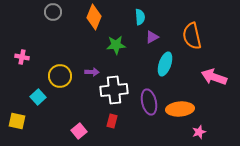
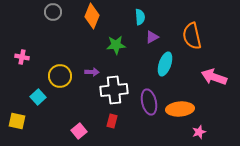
orange diamond: moved 2 px left, 1 px up
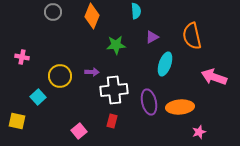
cyan semicircle: moved 4 px left, 6 px up
orange ellipse: moved 2 px up
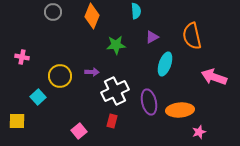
white cross: moved 1 px right, 1 px down; rotated 20 degrees counterclockwise
orange ellipse: moved 3 px down
yellow square: rotated 12 degrees counterclockwise
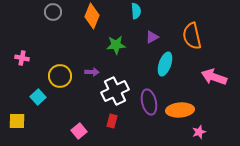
pink cross: moved 1 px down
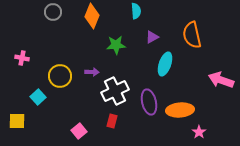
orange semicircle: moved 1 px up
pink arrow: moved 7 px right, 3 px down
pink star: rotated 16 degrees counterclockwise
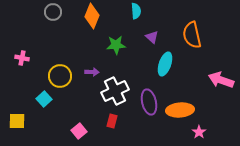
purple triangle: rotated 48 degrees counterclockwise
cyan square: moved 6 px right, 2 px down
